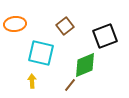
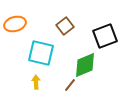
orange ellipse: rotated 10 degrees counterclockwise
yellow arrow: moved 4 px right, 1 px down
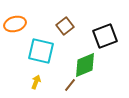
cyan square: moved 2 px up
yellow arrow: rotated 24 degrees clockwise
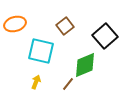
black square: rotated 20 degrees counterclockwise
brown line: moved 2 px left, 1 px up
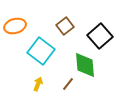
orange ellipse: moved 2 px down
black square: moved 5 px left
cyan square: rotated 24 degrees clockwise
green diamond: rotated 72 degrees counterclockwise
yellow arrow: moved 2 px right, 2 px down
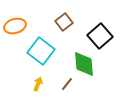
brown square: moved 1 px left, 4 px up
green diamond: moved 1 px left, 1 px up
brown line: moved 1 px left
